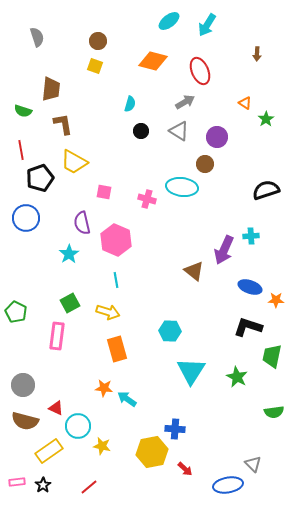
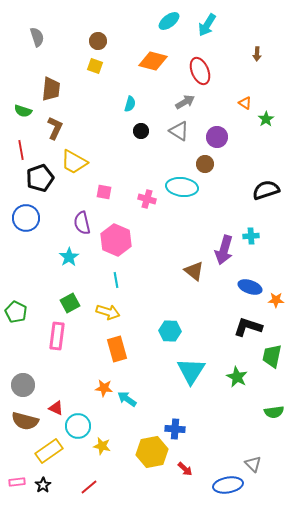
brown L-shape at (63, 124): moved 8 px left, 4 px down; rotated 35 degrees clockwise
purple arrow at (224, 250): rotated 8 degrees counterclockwise
cyan star at (69, 254): moved 3 px down
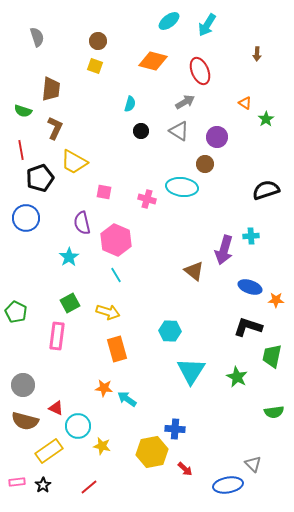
cyan line at (116, 280): moved 5 px up; rotated 21 degrees counterclockwise
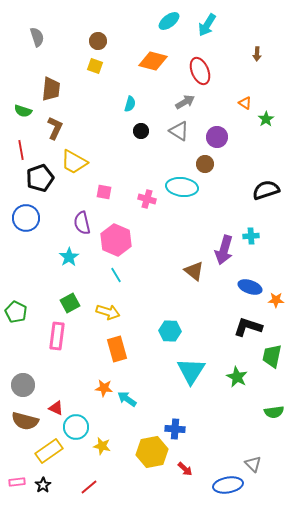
cyan circle at (78, 426): moved 2 px left, 1 px down
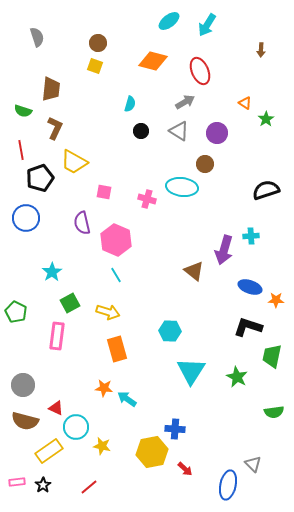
brown circle at (98, 41): moved 2 px down
brown arrow at (257, 54): moved 4 px right, 4 px up
purple circle at (217, 137): moved 4 px up
cyan star at (69, 257): moved 17 px left, 15 px down
blue ellipse at (228, 485): rotated 68 degrees counterclockwise
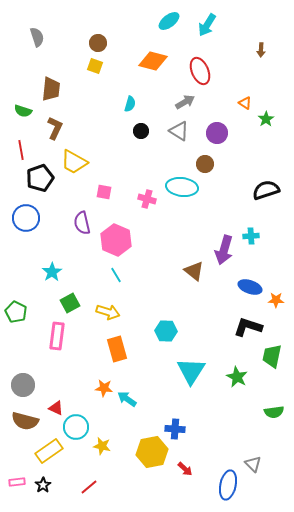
cyan hexagon at (170, 331): moved 4 px left
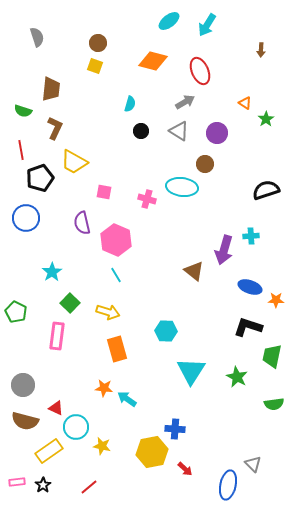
green square at (70, 303): rotated 18 degrees counterclockwise
green semicircle at (274, 412): moved 8 px up
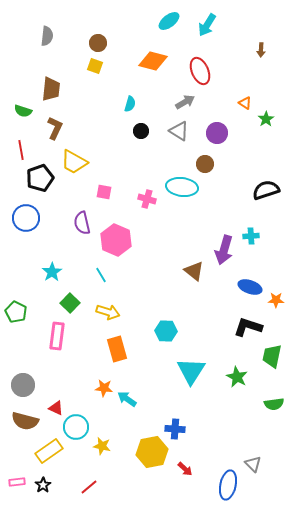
gray semicircle at (37, 37): moved 10 px right, 1 px up; rotated 24 degrees clockwise
cyan line at (116, 275): moved 15 px left
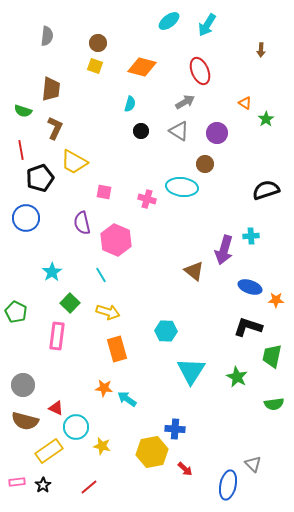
orange diamond at (153, 61): moved 11 px left, 6 px down
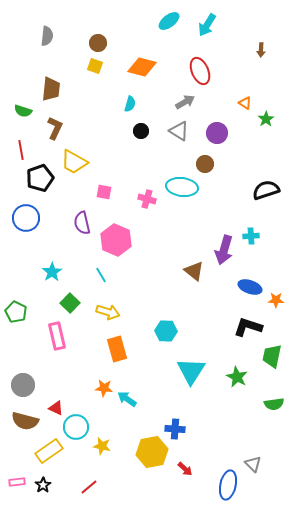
pink rectangle at (57, 336): rotated 20 degrees counterclockwise
